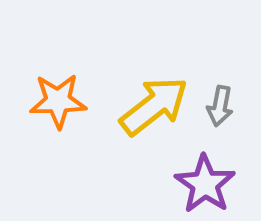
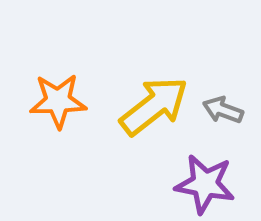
gray arrow: moved 3 px right, 4 px down; rotated 99 degrees clockwise
purple star: rotated 24 degrees counterclockwise
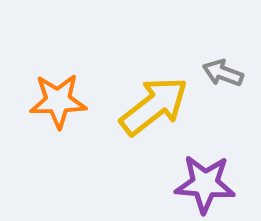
gray arrow: moved 37 px up
purple star: rotated 6 degrees counterclockwise
